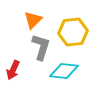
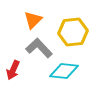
gray L-shape: moved 2 px left, 1 px down; rotated 60 degrees counterclockwise
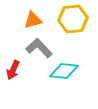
orange triangle: rotated 30 degrees clockwise
yellow hexagon: moved 13 px up
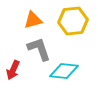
yellow hexagon: moved 2 px down
gray L-shape: moved 1 px down; rotated 24 degrees clockwise
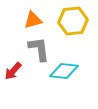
gray L-shape: rotated 12 degrees clockwise
red arrow: moved 1 px down; rotated 18 degrees clockwise
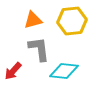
yellow hexagon: moved 1 px left
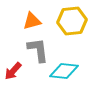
orange triangle: moved 1 px left, 1 px down
gray L-shape: moved 1 px left, 1 px down
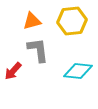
cyan diamond: moved 14 px right
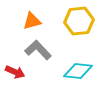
yellow hexagon: moved 7 px right
gray L-shape: rotated 36 degrees counterclockwise
red arrow: moved 2 px right, 1 px down; rotated 108 degrees counterclockwise
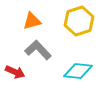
yellow hexagon: rotated 12 degrees counterclockwise
